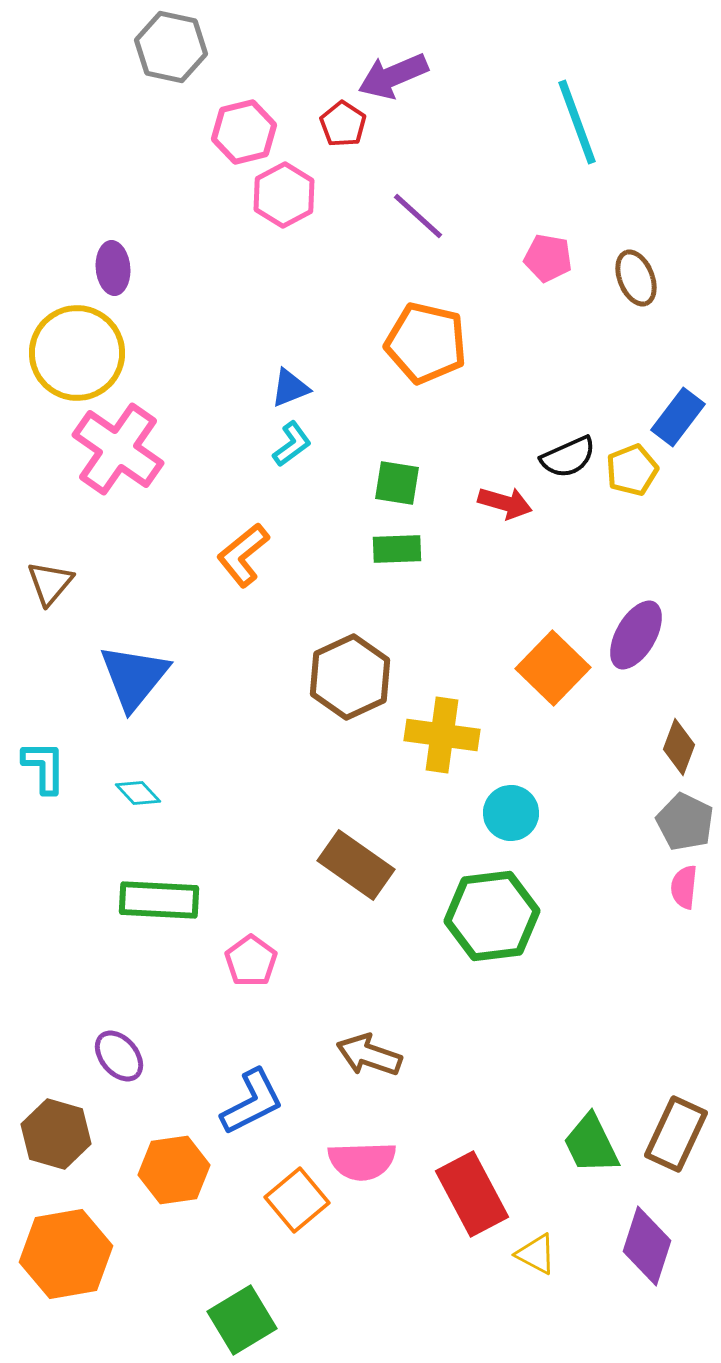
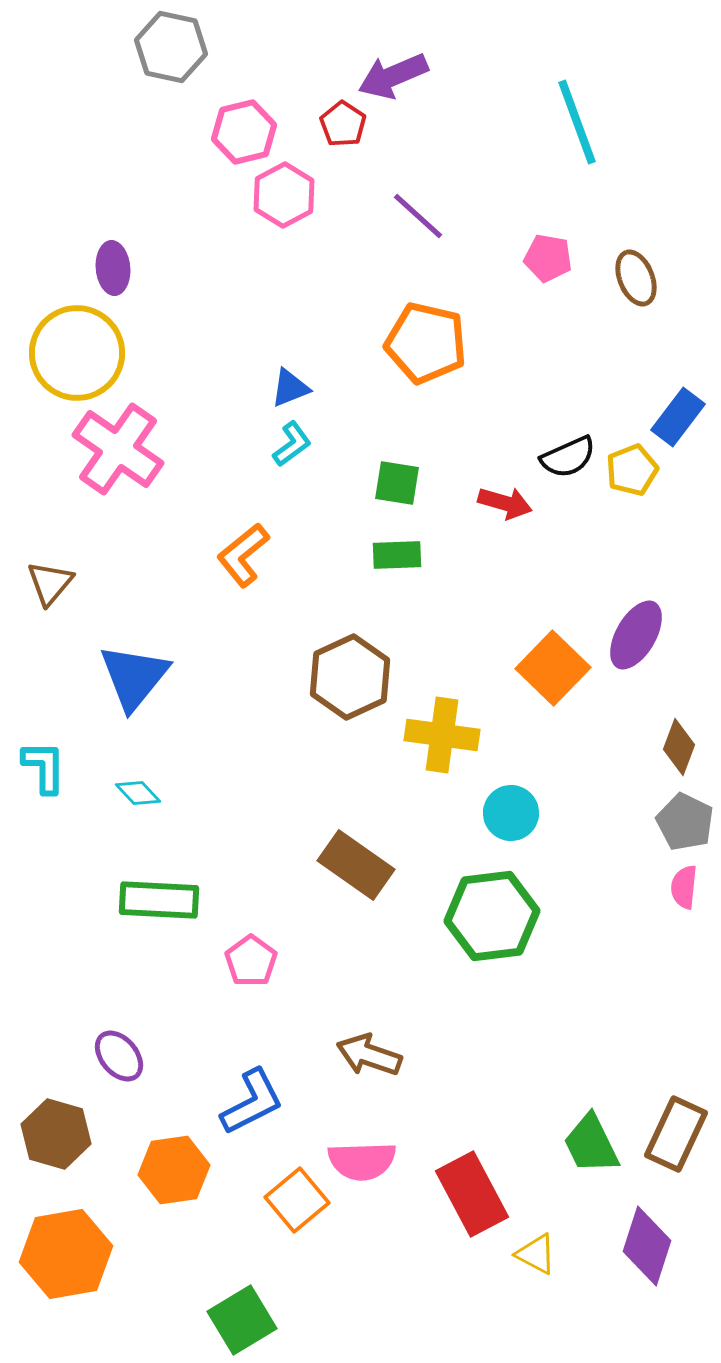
green rectangle at (397, 549): moved 6 px down
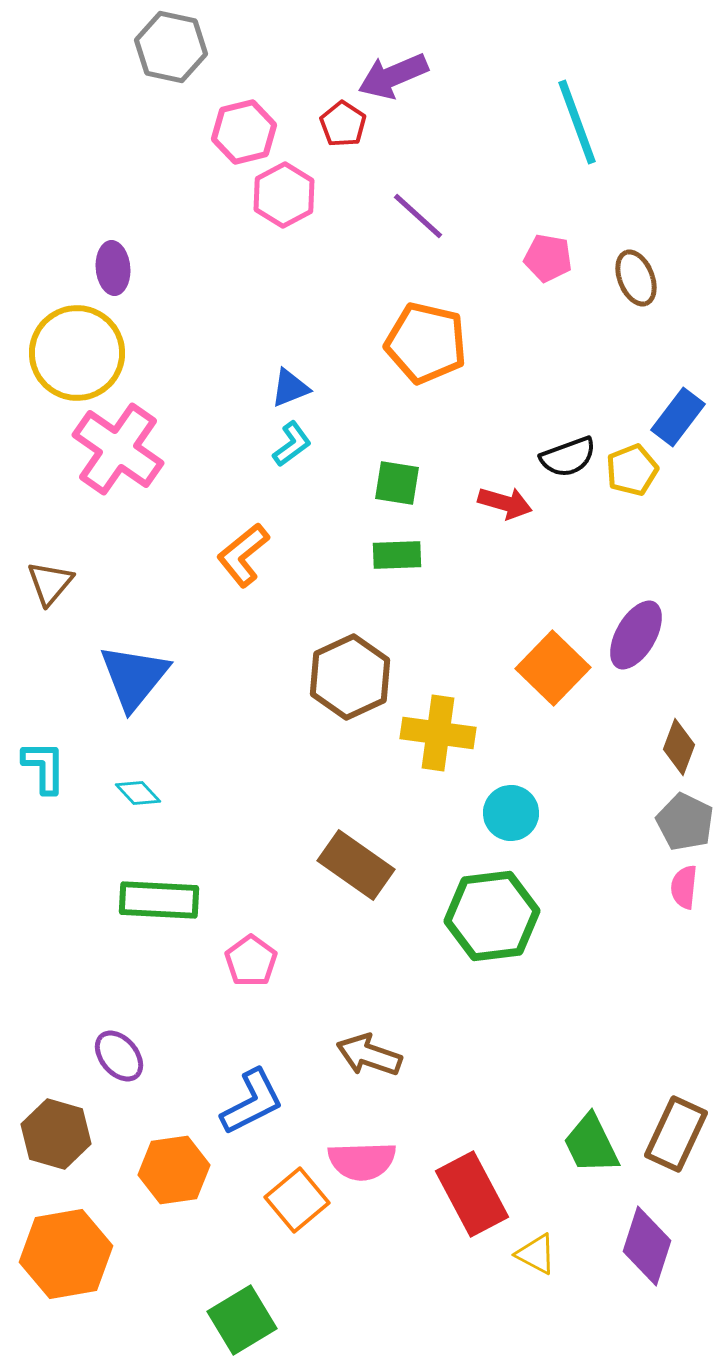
black semicircle at (568, 457): rotated 4 degrees clockwise
yellow cross at (442, 735): moved 4 px left, 2 px up
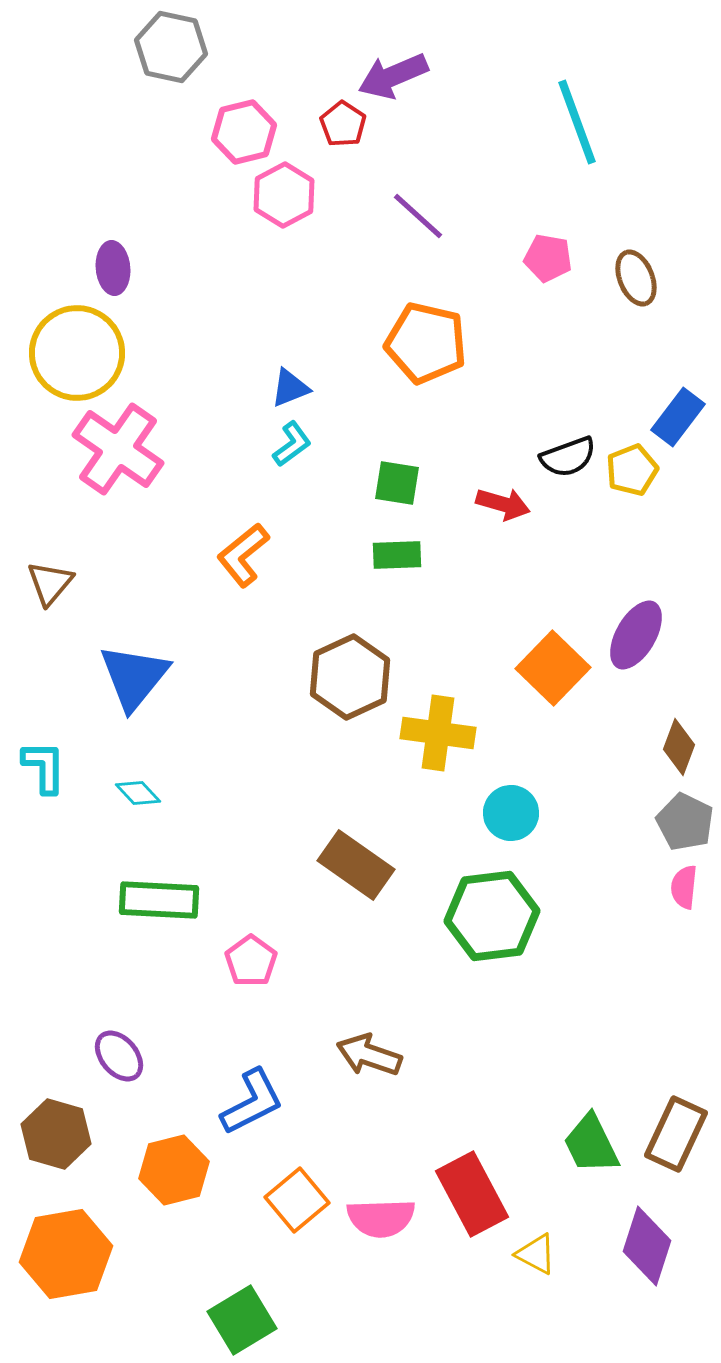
red arrow at (505, 503): moved 2 px left, 1 px down
pink semicircle at (362, 1161): moved 19 px right, 57 px down
orange hexagon at (174, 1170): rotated 6 degrees counterclockwise
